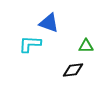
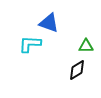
black diamond: moved 4 px right; rotated 25 degrees counterclockwise
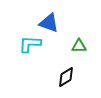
green triangle: moved 7 px left
black diamond: moved 11 px left, 7 px down
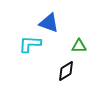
black diamond: moved 6 px up
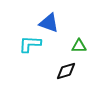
black diamond: rotated 15 degrees clockwise
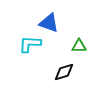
black diamond: moved 2 px left, 1 px down
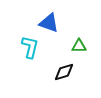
cyan L-shape: moved 3 px down; rotated 100 degrees clockwise
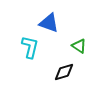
green triangle: rotated 35 degrees clockwise
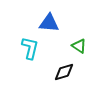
blue triangle: rotated 15 degrees counterclockwise
cyan L-shape: moved 1 px down
